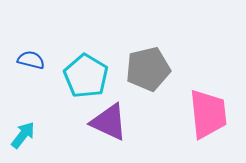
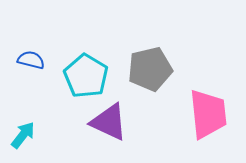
gray pentagon: moved 2 px right
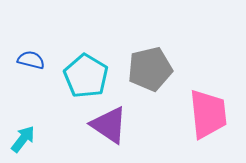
purple triangle: moved 3 px down; rotated 9 degrees clockwise
cyan arrow: moved 4 px down
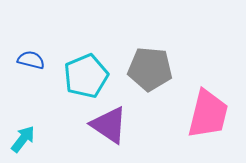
gray pentagon: rotated 18 degrees clockwise
cyan pentagon: rotated 18 degrees clockwise
pink trapezoid: rotated 20 degrees clockwise
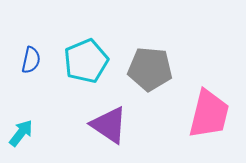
blue semicircle: rotated 88 degrees clockwise
cyan pentagon: moved 15 px up
pink trapezoid: moved 1 px right
cyan arrow: moved 2 px left, 6 px up
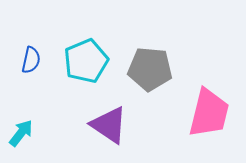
pink trapezoid: moved 1 px up
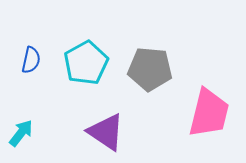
cyan pentagon: moved 2 px down; rotated 6 degrees counterclockwise
purple triangle: moved 3 px left, 7 px down
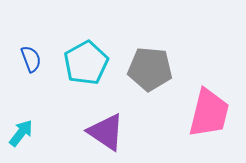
blue semicircle: moved 1 px up; rotated 32 degrees counterclockwise
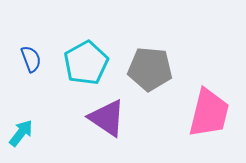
purple triangle: moved 1 px right, 14 px up
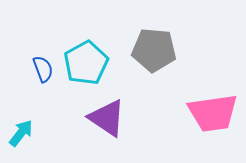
blue semicircle: moved 12 px right, 10 px down
gray pentagon: moved 4 px right, 19 px up
pink trapezoid: moved 4 px right; rotated 68 degrees clockwise
